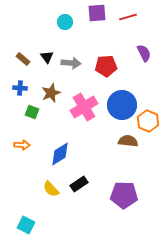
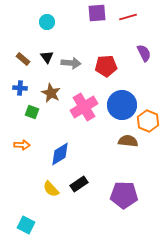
cyan circle: moved 18 px left
brown star: rotated 24 degrees counterclockwise
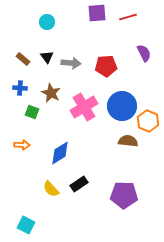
blue circle: moved 1 px down
blue diamond: moved 1 px up
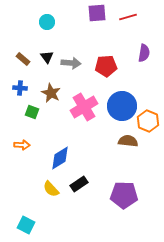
purple semicircle: rotated 36 degrees clockwise
blue diamond: moved 5 px down
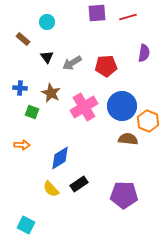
brown rectangle: moved 20 px up
gray arrow: moved 1 px right; rotated 144 degrees clockwise
brown semicircle: moved 2 px up
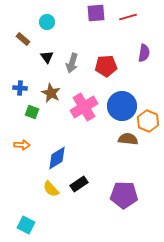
purple square: moved 1 px left
gray arrow: rotated 42 degrees counterclockwise
blue diamond: moved 3 px left
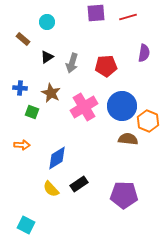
black triangle: rotated 32 degrees clockwise
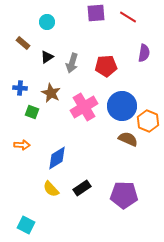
red line: rotated 48 degrees clockwise
brown rectangle: moved 4 px down
brown semicircle: rotated 18 degrees clockwise
black rectangle: moved 3 px right, 4 px down
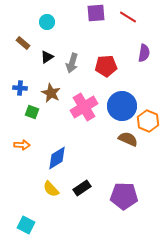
purple pentagon: moved 1 px down
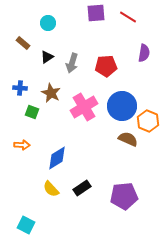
cyan circle: moved 1 px right, 1 px down
purple pentagon: rotated 8 degrees counterclockwise
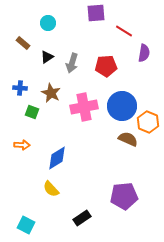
red line: moved 4 px left, 14 px down
pink cross: rotated 20 degrees clockwise
orange hexagon: moved 1 px down
black rectangle: moved 30 px down
